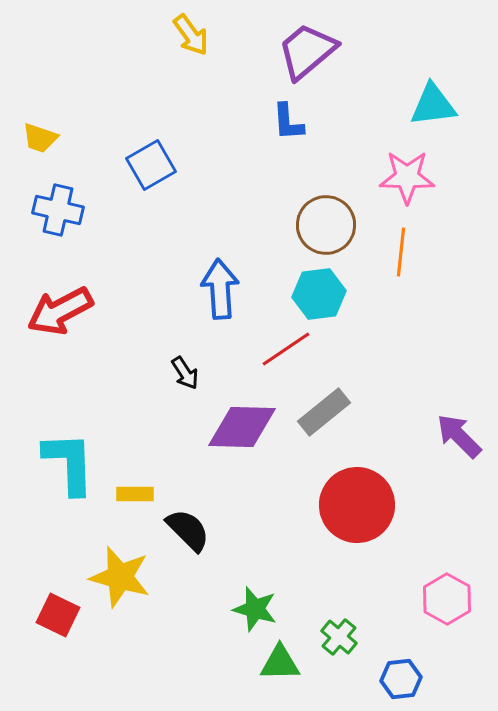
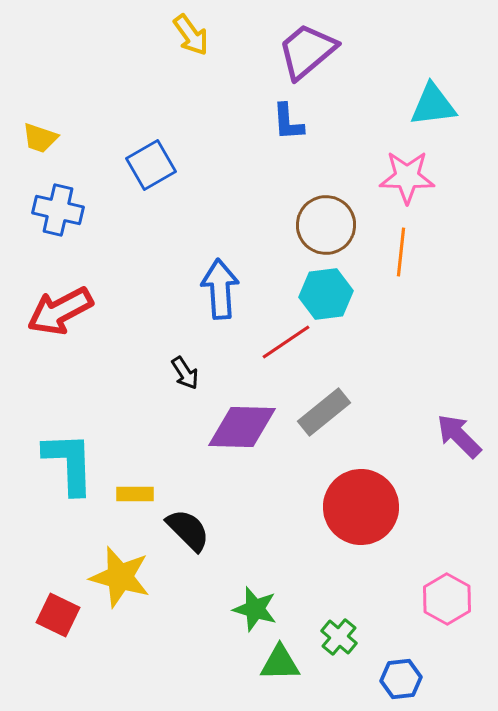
cyan hexagon: moved 7 px right
red line: moved 7 px up
red circle: moved 4 px right, 2 px down
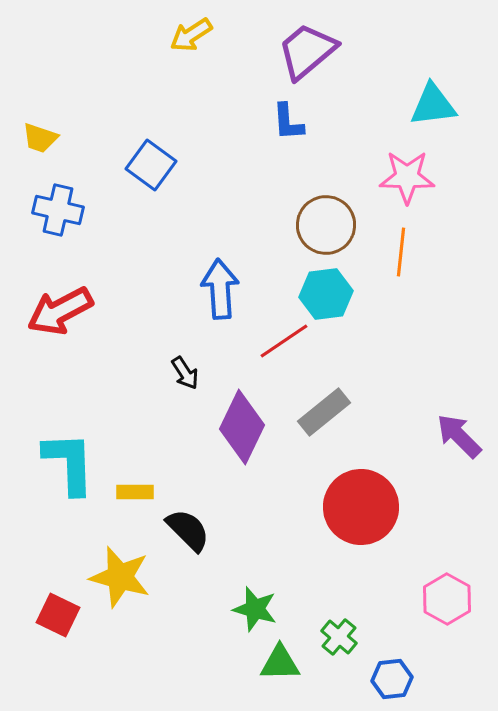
yellow arrow: rotated 93 degrees clockwise
blue square: rotated 24 degrees counterclockwise
red line: moved 2 px left, 1 px up
purple diamond: rotated 66 degrees counterclockwise
yellow rectangle: moved 2 px up
blue hexagon: moved 9 px left
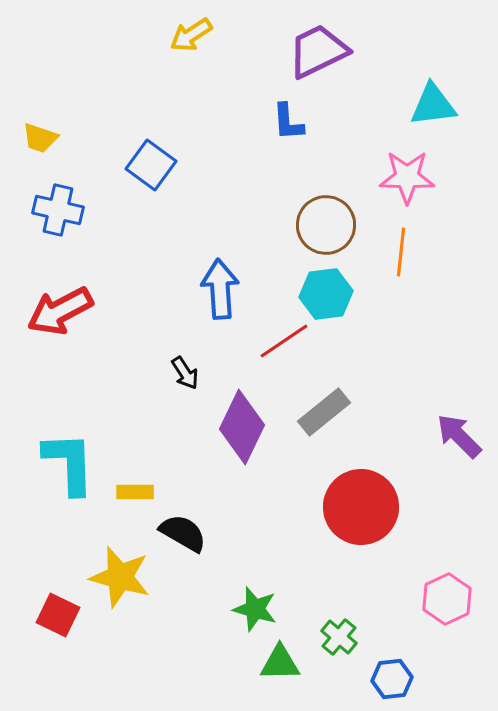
purple trapezoid: moved 11 px right; rotated 14 degrees clockwise
black semicircle: moved 5 px left, 3 px down; rotated 15 degrees counterclockwise
pink hexagon: rotated 6 degrees clockwise
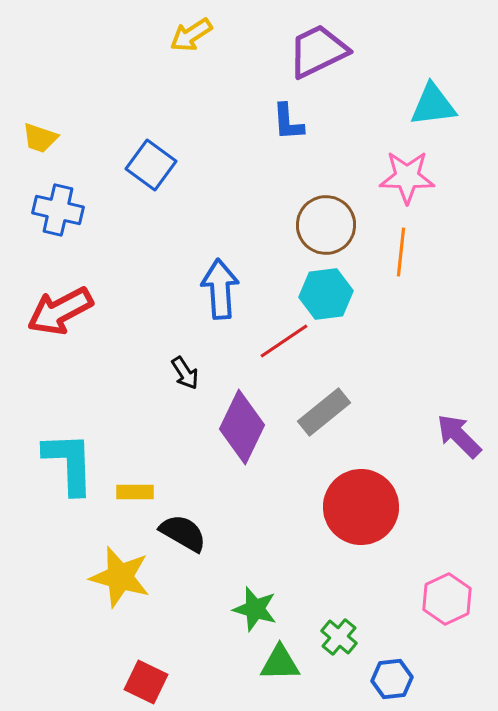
red square: moved 88 px right, 67 px down
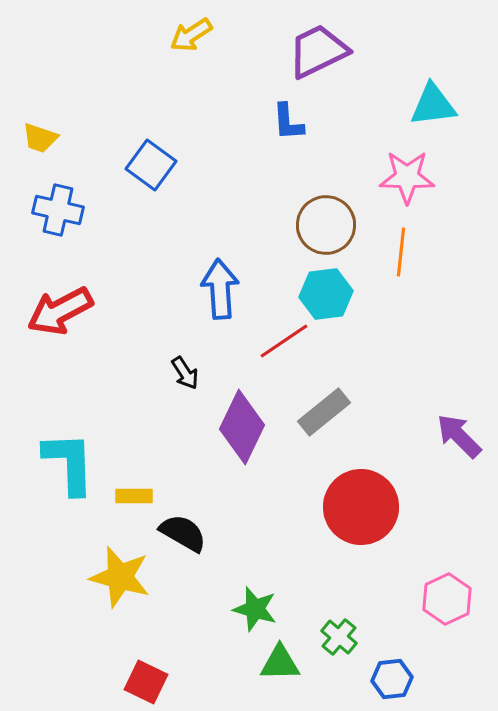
yellow rectangle: moved 1 px left, 4 px down
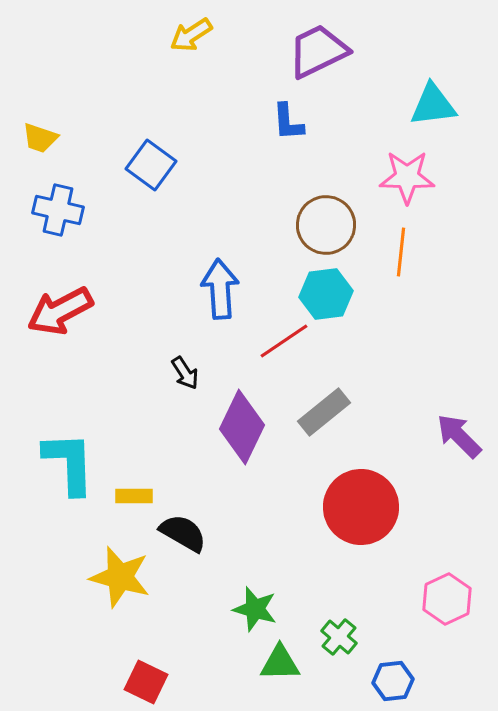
blue hexagon: moved 1 px right, 2 px down
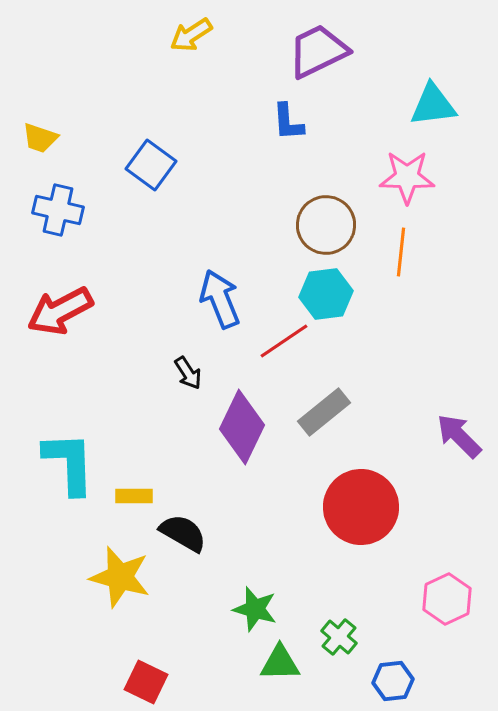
blue arrow: moved 10 px down; rotated 18 degrees counterclockwise
black arrow: moved 3 px right
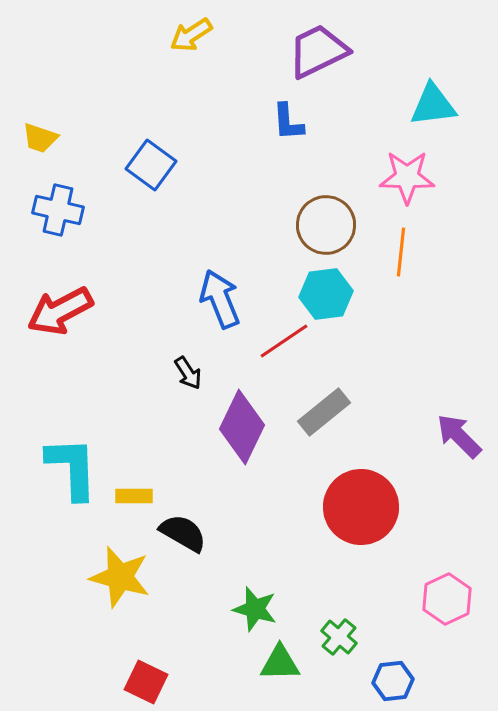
cyan L-shape: moved 3 px right, 5 px down
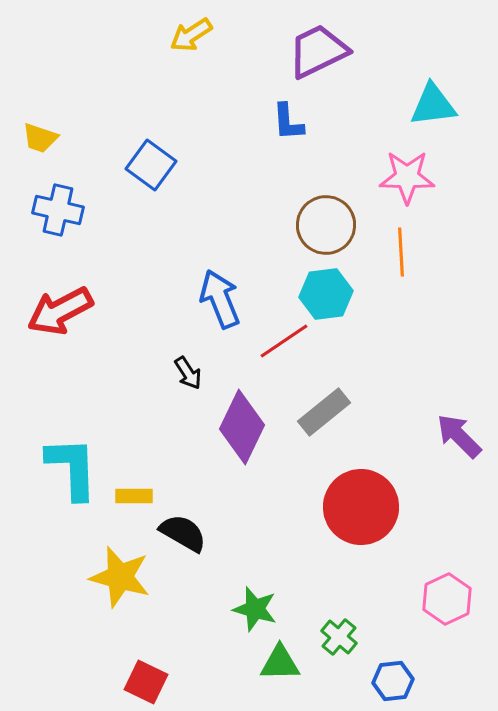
orange line: rotated 9 degrees counterclockwise
